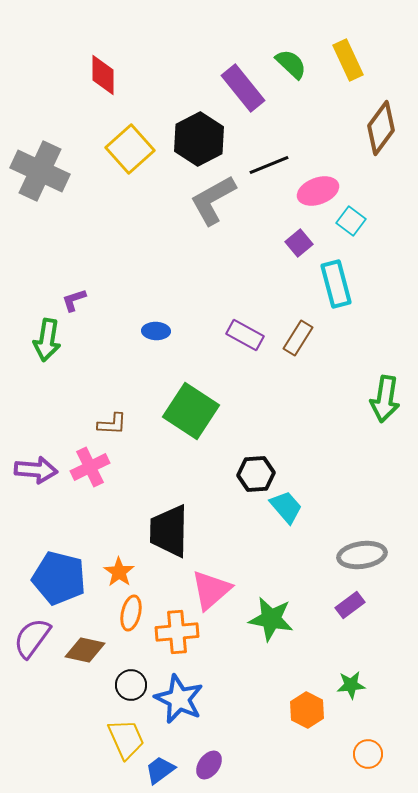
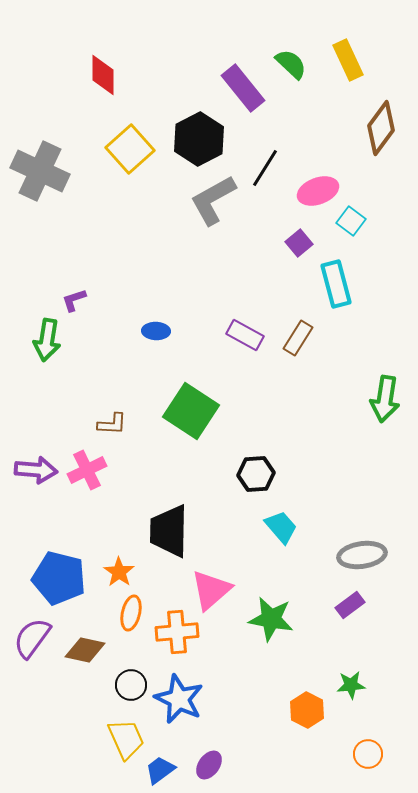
black line at (269, 165): moved 4 px left, 3 px down; rotated 36 degrees counterclockwise
pink cross at (90, 467): moved 3 px left, 3 px down
cyan trapezoid at (286, 507): moved 5 px left, 20 px down
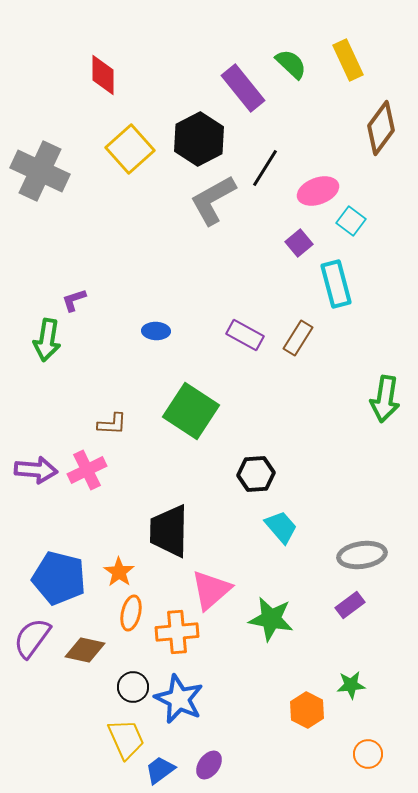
black circle at (131, 685): moved 2 px right, 2 px down
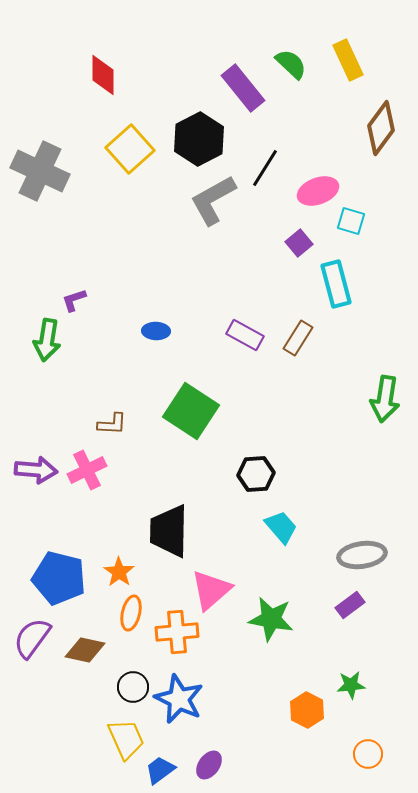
cyan square at (351, 221): rotated 20 degrees counterclockwise
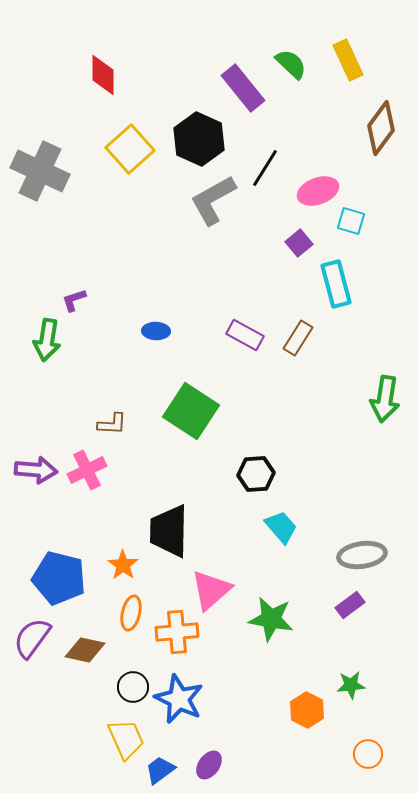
black hexagon at (199, 139): rotated 9 degrees counterclockwise
orange star at (119, 572): moved 4 px right, 7 px up
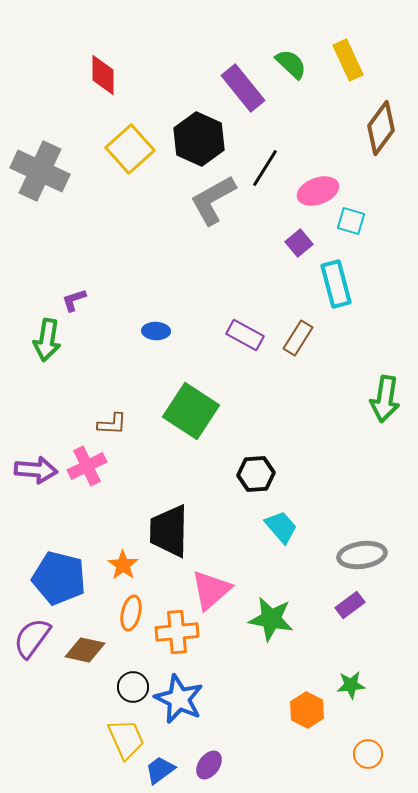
pink cross at (87, 470): moved 4 px up
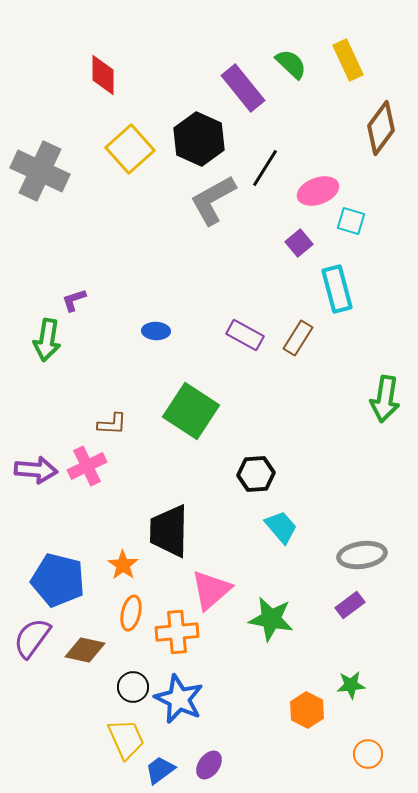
cyan rectangle at (336, 284): moved 1 px right, 5 px down
blue pentagon at (59, 578): moved 1 px left, 2 px down
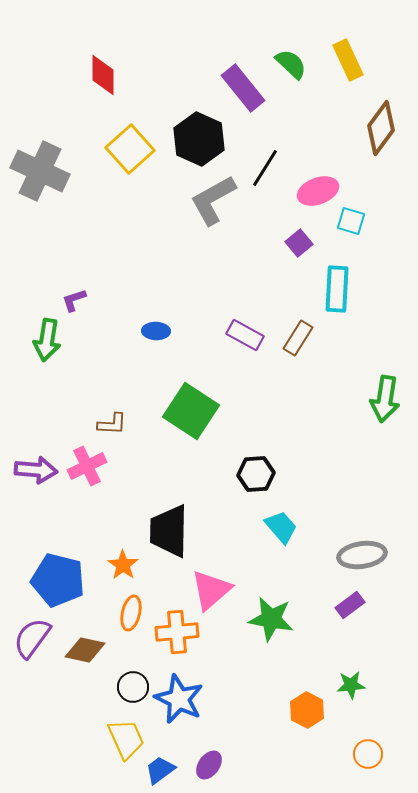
cyan rectangle at (337, 289): rotated 18 degrees clockwise
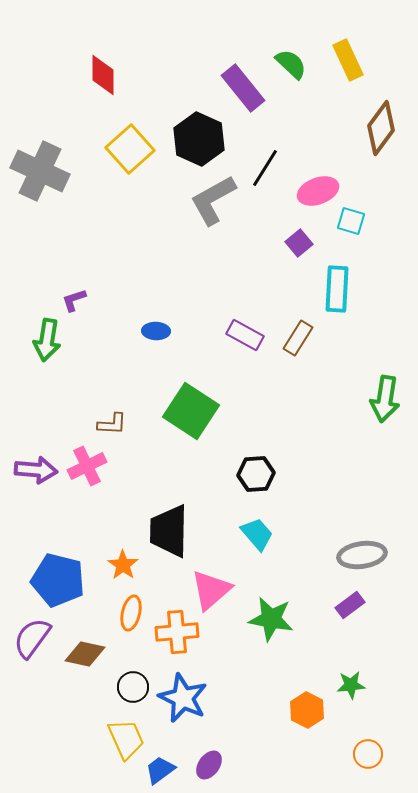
cyan trapezoid at (281, 527): moved 24 px left, 7 px down
brown diamond at (85, 650): moved 4 px down
blue star at (179, 699): moved 4 px right, 1 px up
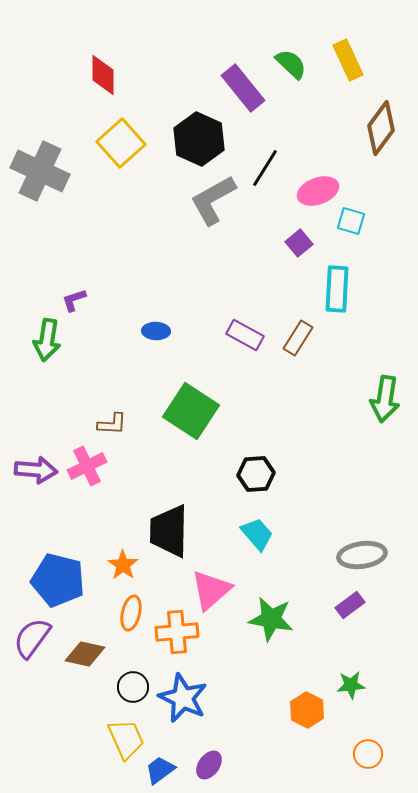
yellow square at (130, 149): moved 9 px left, 6 px up
